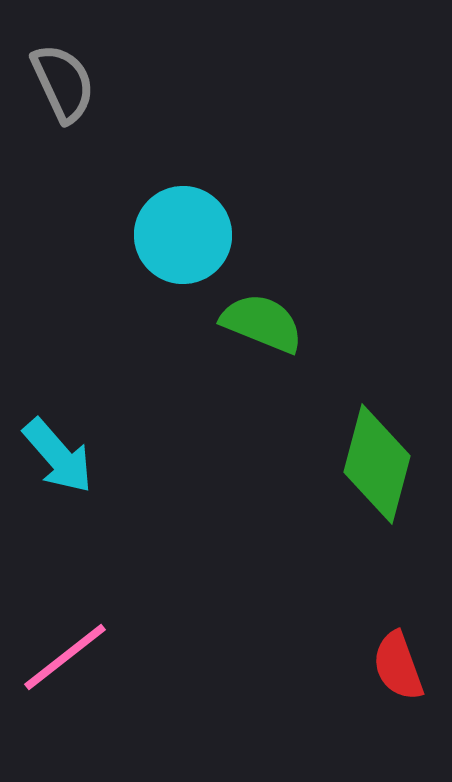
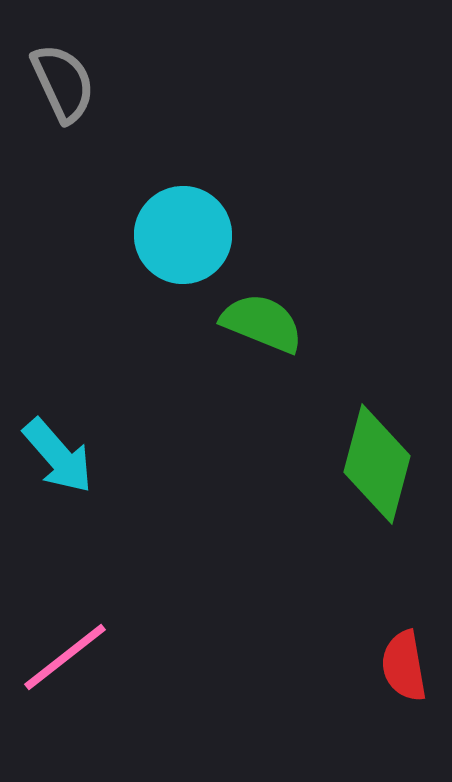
red semicircle: moved 6 px right; rotated 10 degrees clockwise
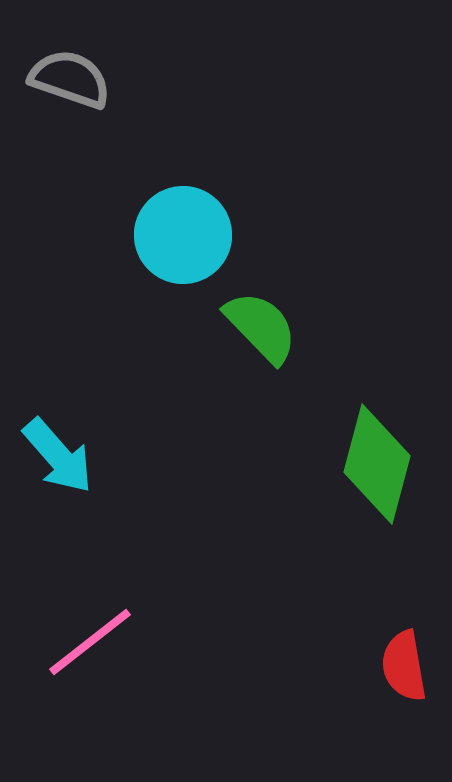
gray semicircle: moved 7 px right, 4 px up; rotated 46 degrees counterclockwise
green semicircle: moved 1 px left, 4 px down; rotated 24 degrees clockwise
pink line: moved 25 px right, 15 px up
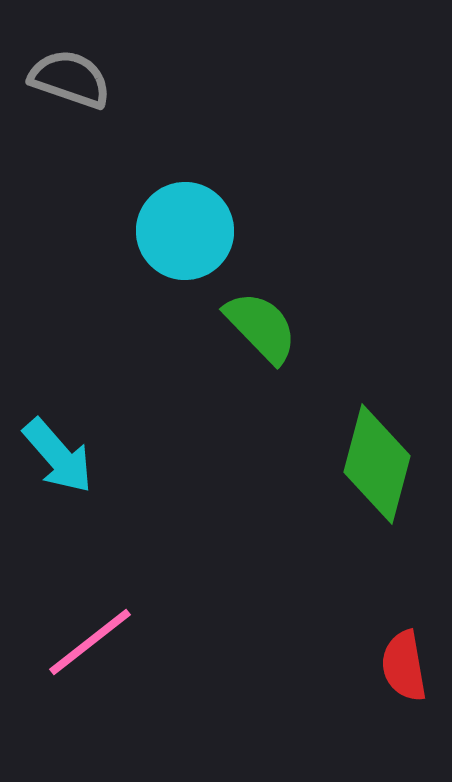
cyan circle: moved 2 px right, 4 px up
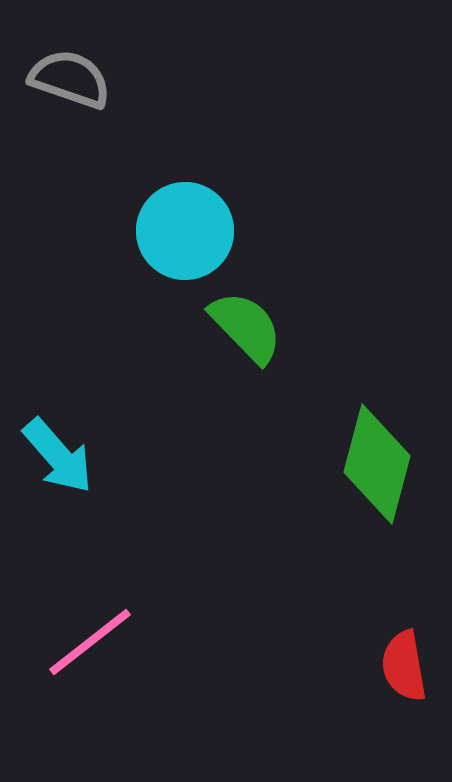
green semicircle: moved 15 px left
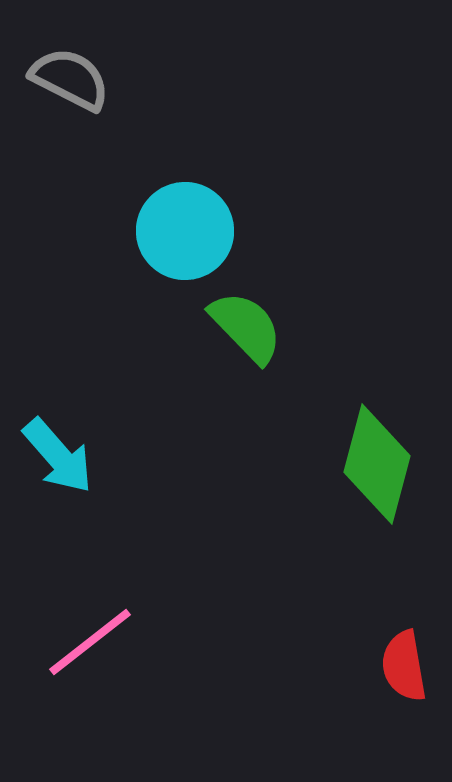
gray semicircle: rotated 8 degrees clockwise
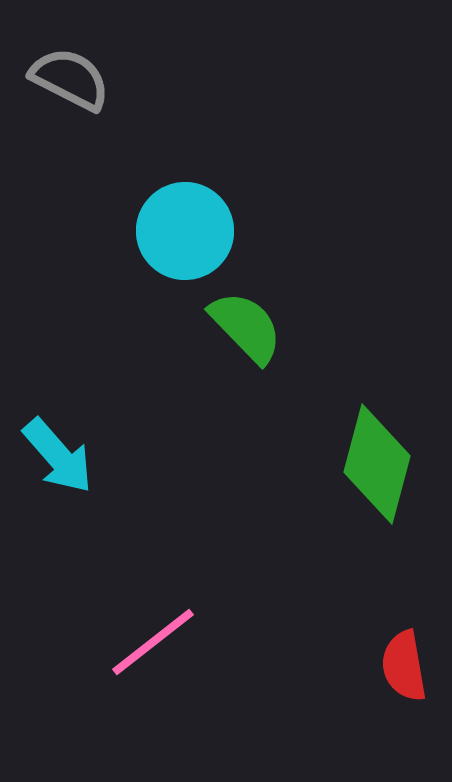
pink line: moved 63 px right
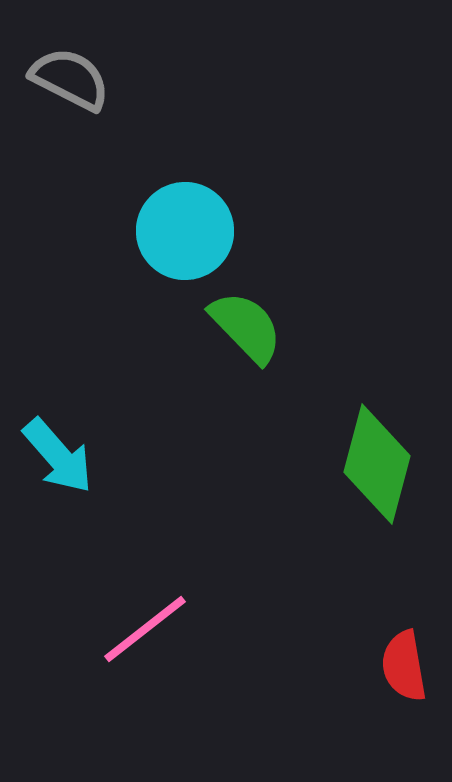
pink line: moved 8 px left, 13 px up
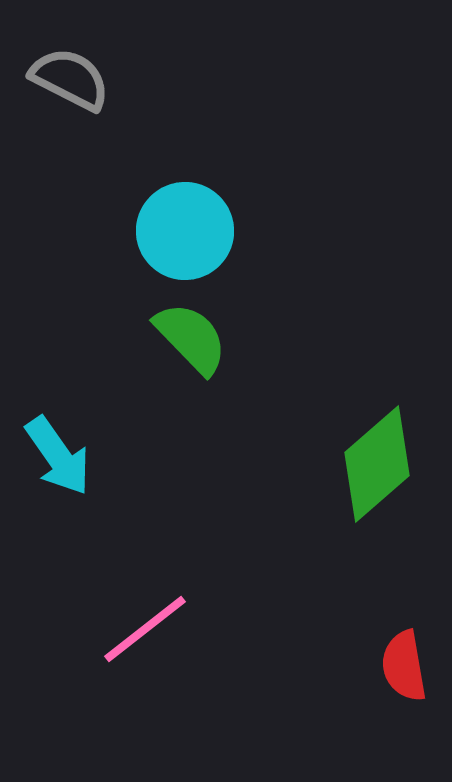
green semicircle: moved 55 px left, 11 px down
cyan arrow: rotated 6 degrees clockwise
green diamond: rotated 34 degrees clockwise
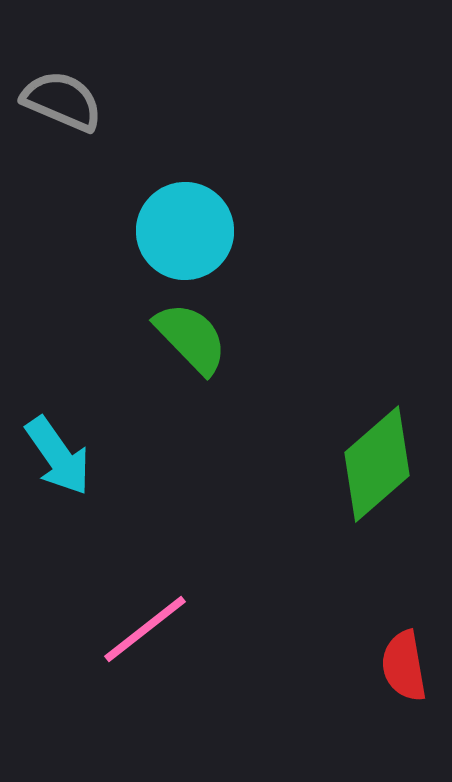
gray semicircle: moved 8 px left, 22 px down; rotated 4 degrees counterclockwise
